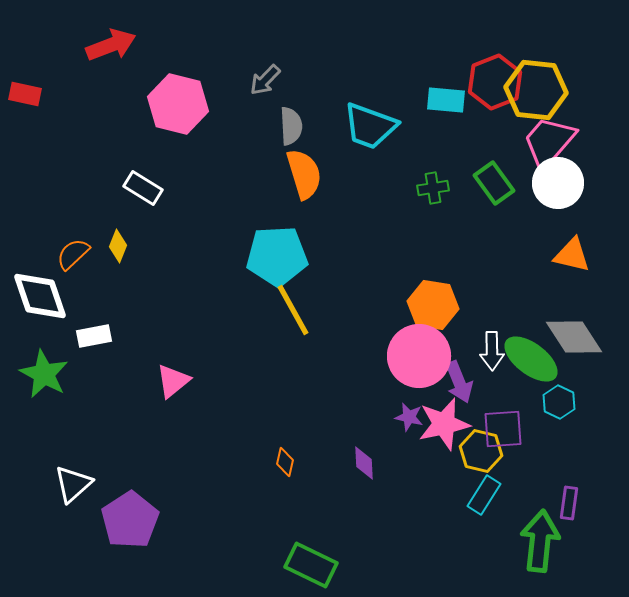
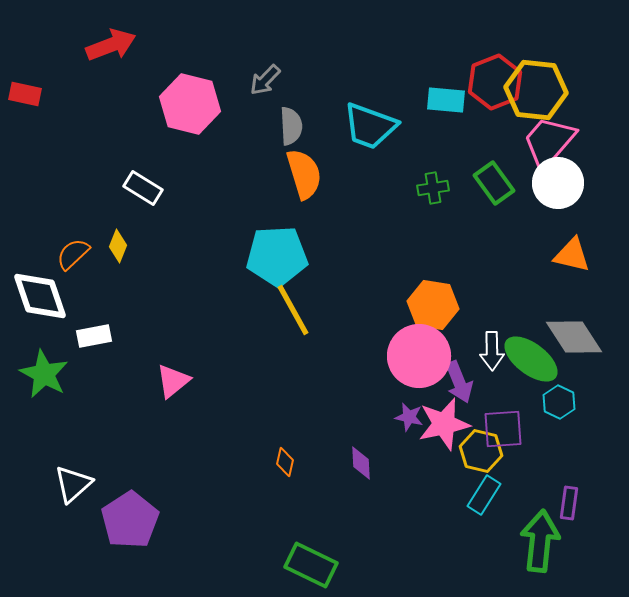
pink hexagon at (178, 104): moved 12 px right
purple diamond at (364, 463): moved 3 px left
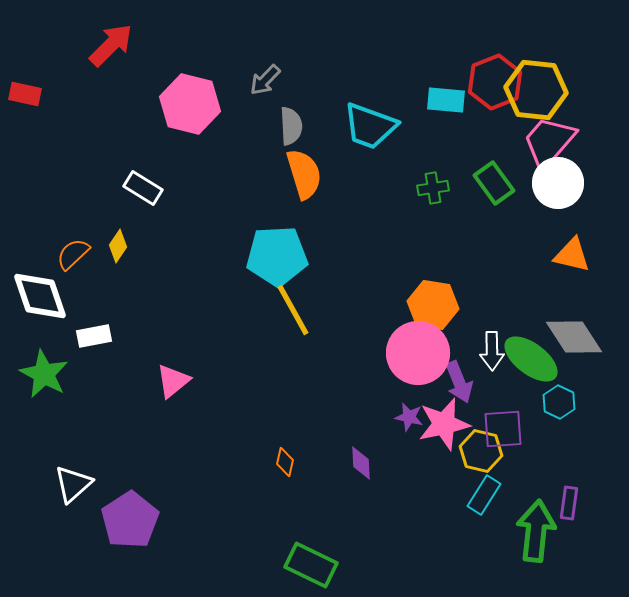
red arrow at (111, 45): rotated 24 degrees counterclockwise
yellow diamond at (118, 246): rotated 12 degrees clockwise
pink circle at (419, 356): moved 1 px left, 3 px up
green arrow at (540, 541): moved 4 px left, 10 px up
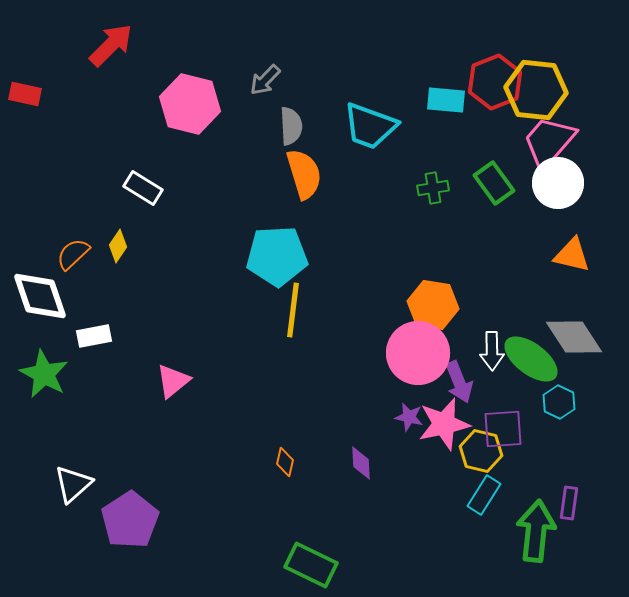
yellow line at (293, 310): rotated 36 degrees clockwise
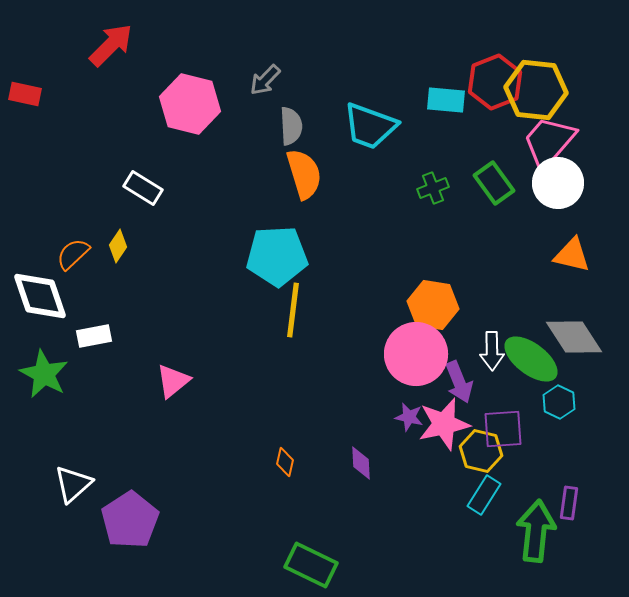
green cross at (433, 188): rotated 12 degrees counterclockwise
pink circle at (418, 353): moved 2 px left, 1 px down
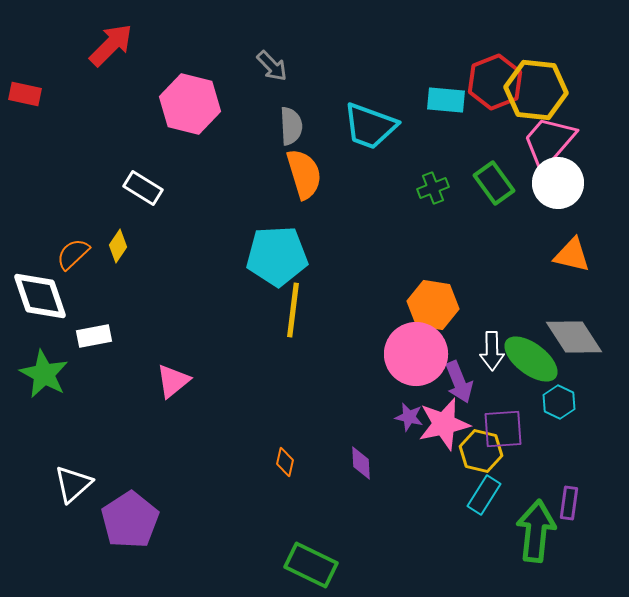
gray arrow at (265, 80): moved 7 px right, 14 px up; rotated 88 degrees counterclockwise
